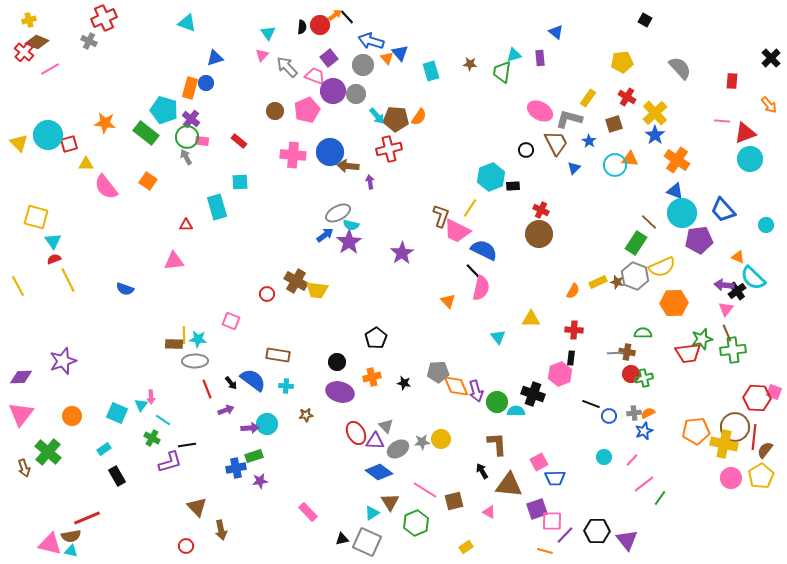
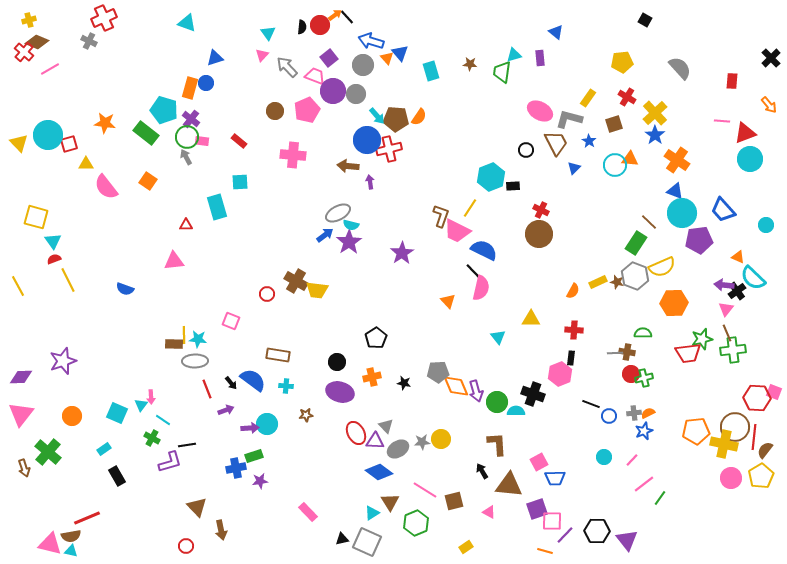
blue circle at (330, 152): moved 37 px right, 12 px up
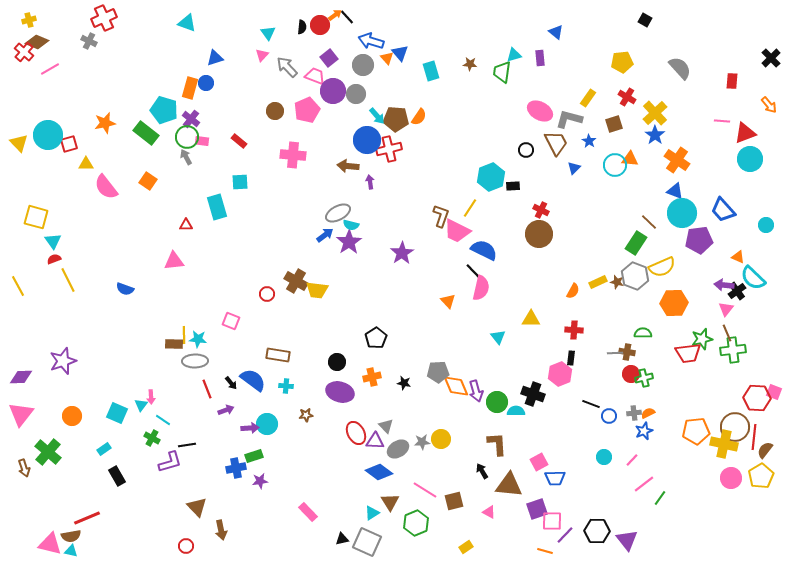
orange star at (105, 123): rotated 20 degrees counterclockwise
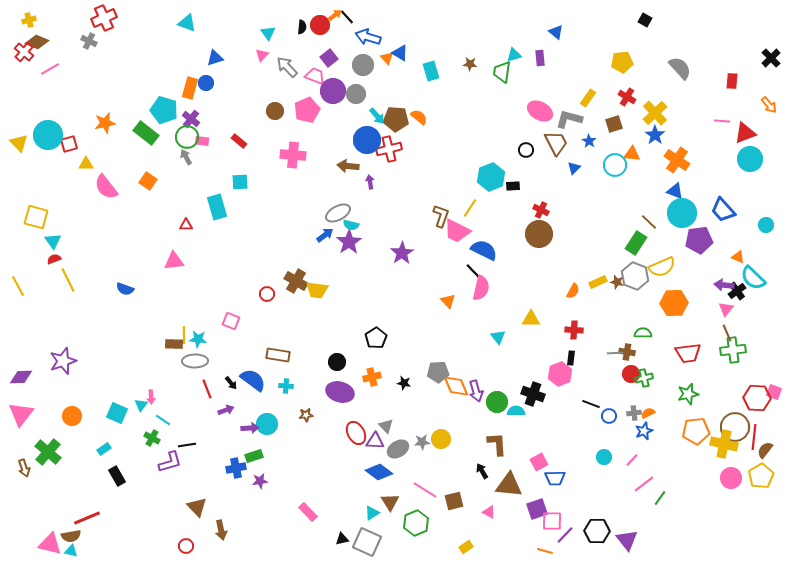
blue arrow at (371, 41): moved 3 px left, 4 px up
blue triangle at (400, 53): rotated 18 degrees counterclockwise
orange semicircle at (419, 117): rotated 84 degrees counterclockwise
orange triangle at (630, 159): moved 2 px right, 5 px up
green star at (702, 339): moved 14 px left, 55 px down
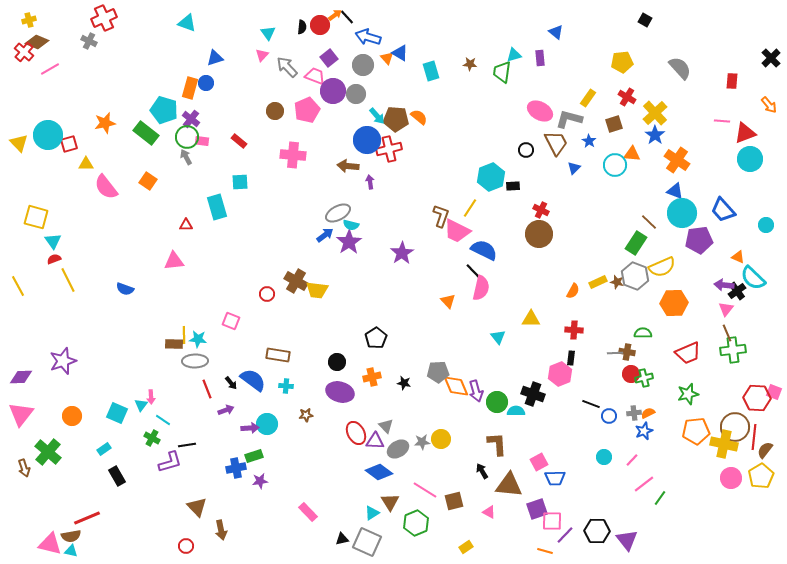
red trapezoid at (688, 353): rotated 16 degrees counterclockwise
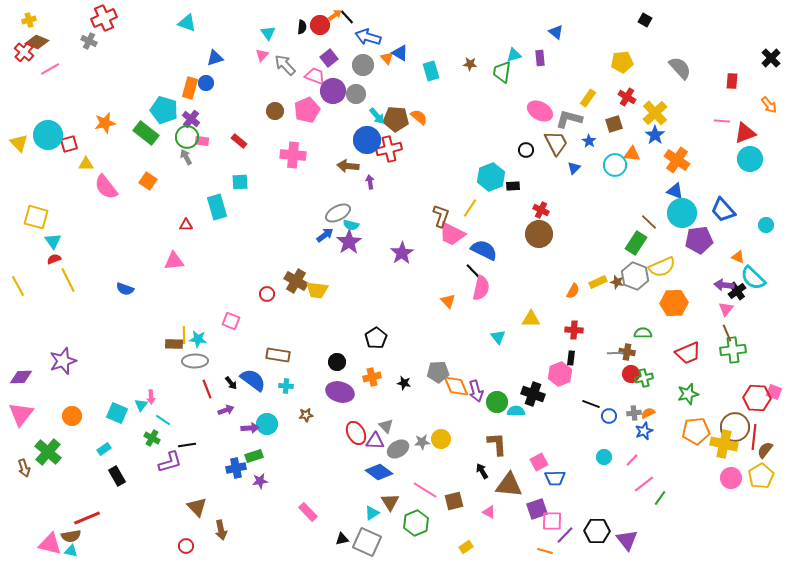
gray arrow at (287, 67): moved 2 px left, 2 px up
pink trapezoid at (457, 231): moved 5 px left, 3 px down
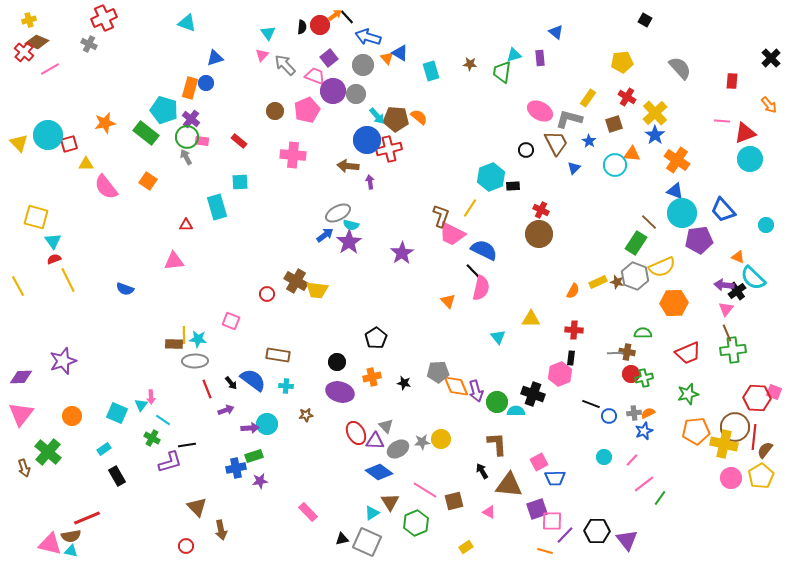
gray cross at (89, 41): moved 3 px down
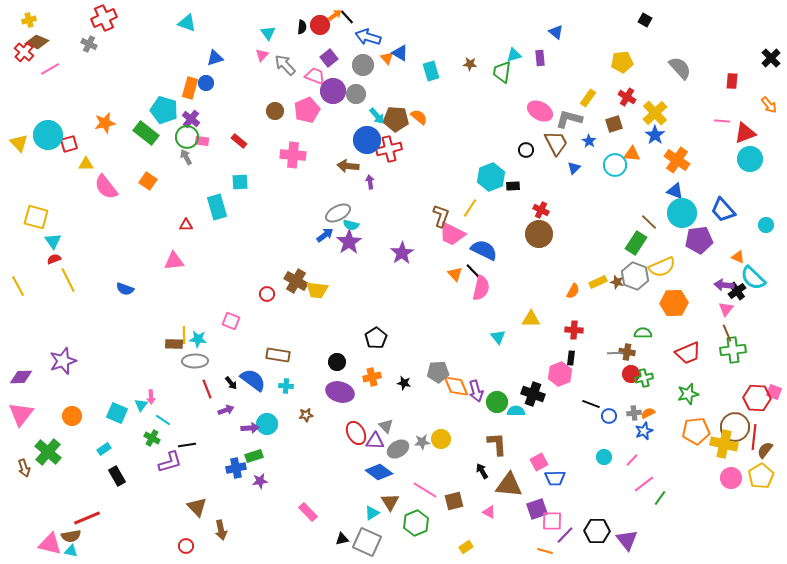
orange triangle at (448, 301): moved 7 px right, 27 px up
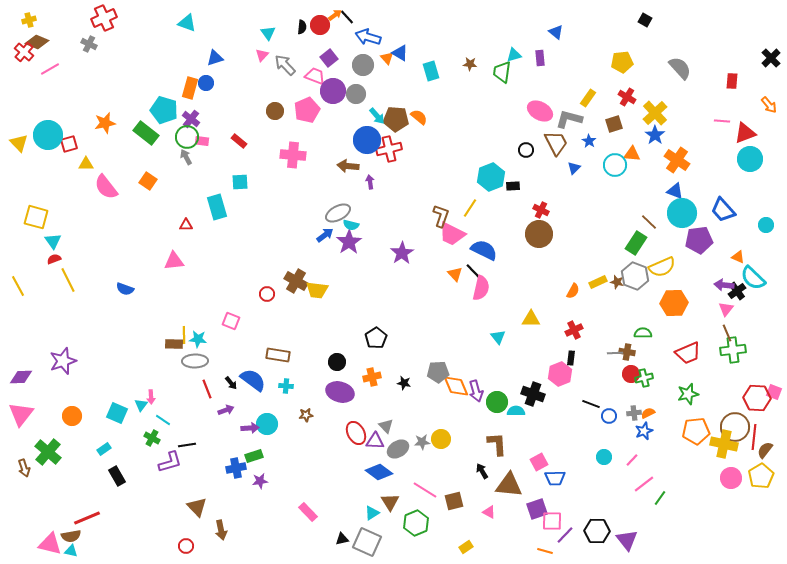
red cross at (574, 330): rotated 30 degrees counterclockwise
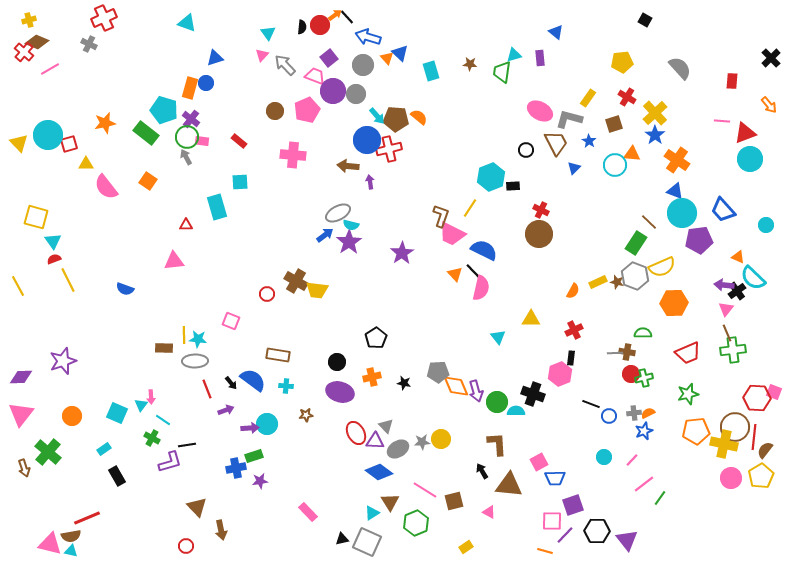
blue triangle at (400, 53): rotated 12 degrees clockwise
brown rectangle at (174, 344): moved 10 px left, 4 px down
purple square at (537, 509): moved 36 px right, 4 px up
